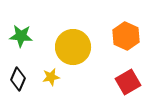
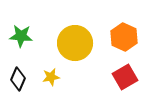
orange hexagon: moved 2 px left, 1 px down
yellow circle: moved 2 px right, 4 px up
red square: moved 3 px left, 5 px up
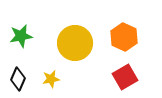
green star: rotated 15 degrees counterclockwise
yellow star: moved 2 px down
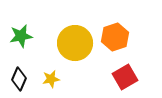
orange hexagon: moved 9 px left; rotated 16 degrees clockwise
black diamond: moved 1 px right
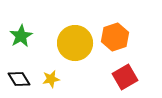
green star: rotated 20 degrees counterclockwise
black diamond: rotated 55 degrees counterclockwise
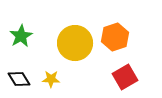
yellow star: rotated 12 degrees clockwise
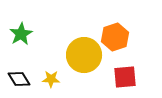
green star: moved 2 px up
yellow circle: moved 9 px right, 12 px down
red square: rotated 25 degrees clockwise
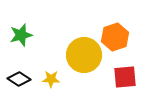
green star: moved 1 px down; rotated 15 degrees clockwise
black diamond: rotated 25 degrees counterclockwise
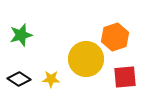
yellow circle: moved 2 px right, 4 px down
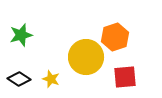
yellow circle: moved 2 px up
yellow star: rotated 18 degrees clockwise
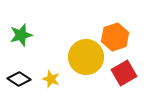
red square: moved 1 px left, 4 px up; rotated 25 degrees counterclockwise
